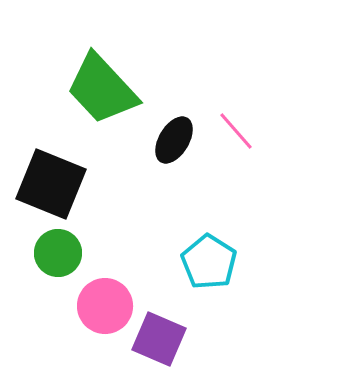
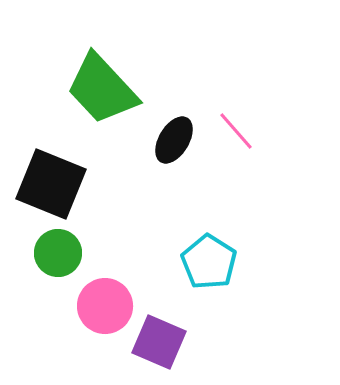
purple square: moved 3 px down
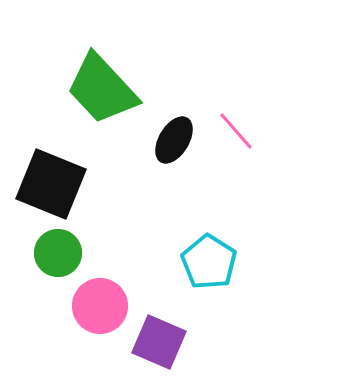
pink circle: moved 5 px left
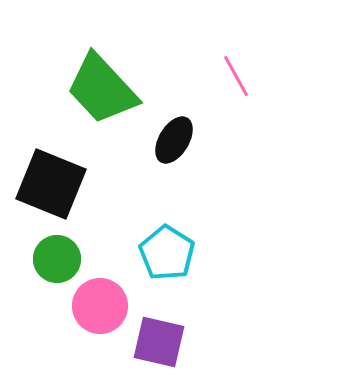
pink line: moved 55 px up; rotated 12 degrees clockwise
green circle: moved 1 px left, 6 px down
cyan pentagon: moved 42 px left, 9 px up
purple square: rotated 10 degrees counterclockwise
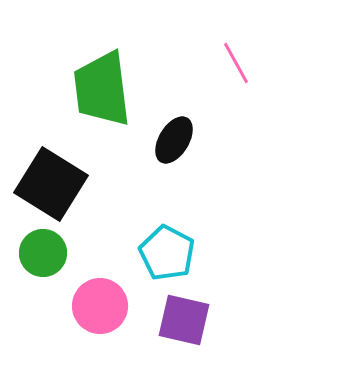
pink line: moved 13 px up
green trapezoid: rotated 36 degrees clockwise
black square: rotated 10 degrees clockwise
cyan pentagon: rotated 4 degrees counterclockwise
green circle: moved 14 px left, 6 px up
purple square: moved 25 px right, 22 px up
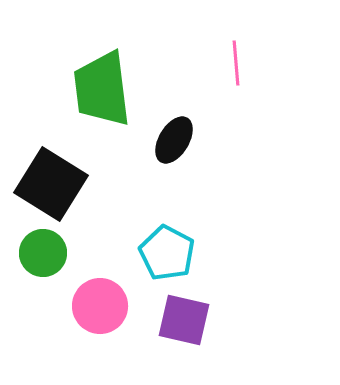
pink line: rotated 24 degrees clockwise
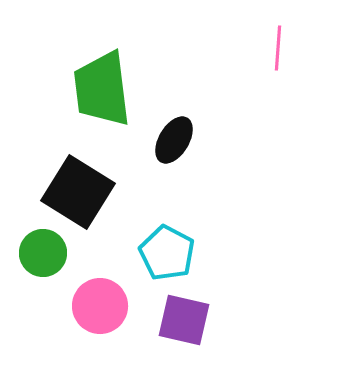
pink line: moved 42 px right, 15 px up; rotated 9 degrees clockwise
black square: moved 27 px right, 8 px down
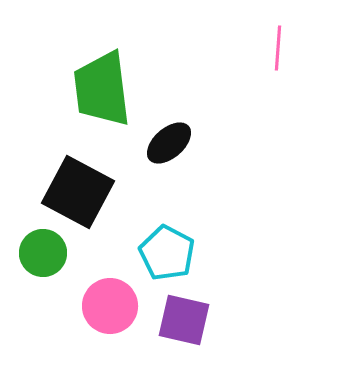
black ellipse: moved 5 px left, 3 px down; rotated 18 degrees clockwise
black square: rotated 4 degrees counterclockwise
pink circle: moved 10 px right
